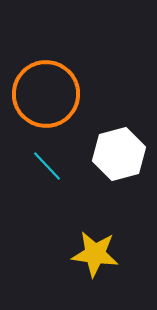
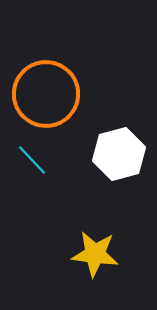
cyan line: moved 15 px left, 6 px up
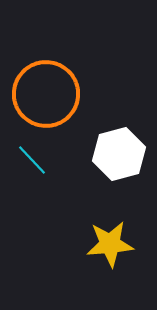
yellow star: moved 15 px right, 10 px up; rotated 12 degrees counterclockwise
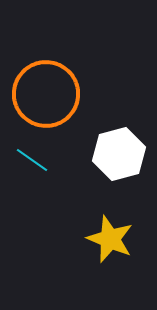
cyan line: rotated 12 degrees counterclockwise
yellow star: moved 5 px up; rotated 27 degrees clockwise
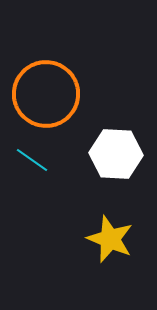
white hexagon: moved 3 px left; rotated 18 degrees clockwise
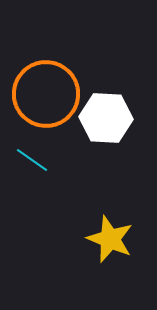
white hexagon: moved 10 px left, 36 px up
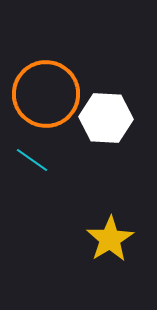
yellow star: rotated 18 degrees clockwise
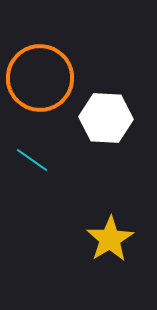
orange circle: moved 6 px left, 16 px up
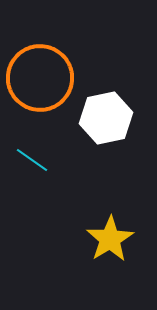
white hexagon: rotated 15 degrees counterclockwise
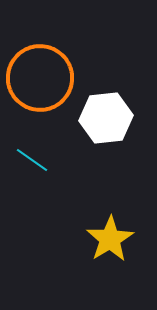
white hexagon: rotated 6 degrees clockwise
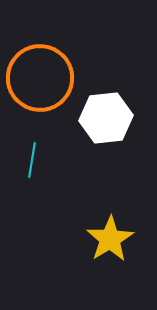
cyan line: rotated 64 degrees clockwise
